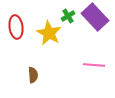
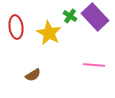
green cross: moved 2 px right; rotated 24 degrees counterclockwise
brown semicircle: rotated 63 degrees clockwise
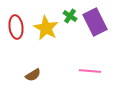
purple rectangle: moved 5 px down; rotated 16 degrees clockwise
yellow star: moved 3 px left, 5 px up
pink line: moved 4 px left, 6 px down
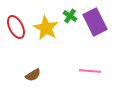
red ellipse: rotated 20 degrees counterclockwise
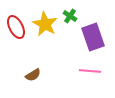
purple rectangle: moved 2 px left, 15 px down; rotated 8 degrees clockwise
yellow star: moved 1 px left, 4 px up
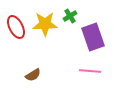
green cross: rotated 24 degrees clockwise
yellow star: rotated 30 degrees counterclockwise
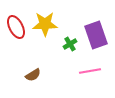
green cross: moved 28 px down
purple rectangle: moved 3 px right, 2 px up
pink line: rotated 15 degrees counterclockwise
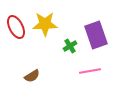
green cross: moved 2 px down
brown semicircle: moved 1 px left, 1 px down
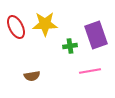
green cross: rotated 24 degrees clockwise
brown semicircle: rotated 21 degrees clockwise
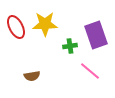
pink line: rotated 50 degrees clockwise
